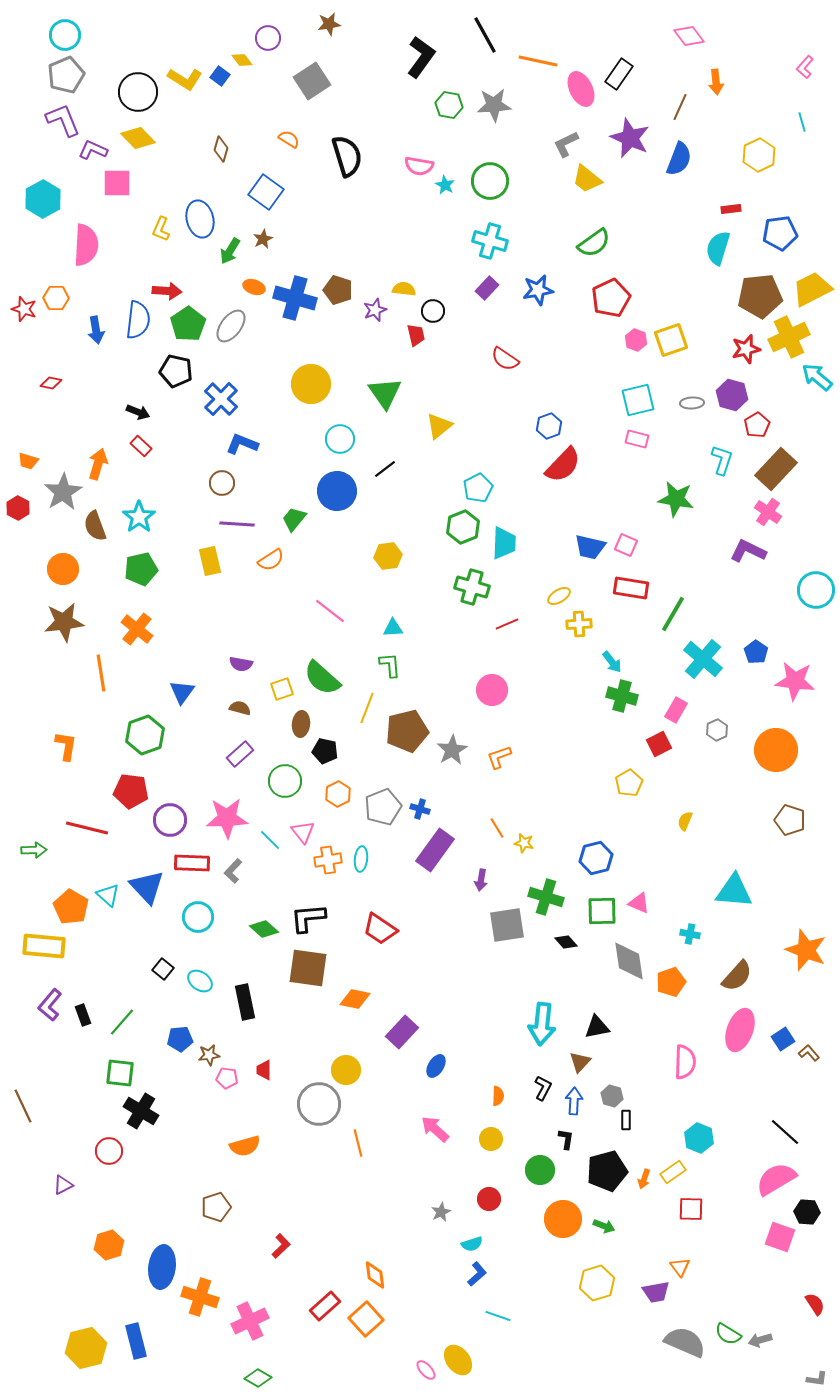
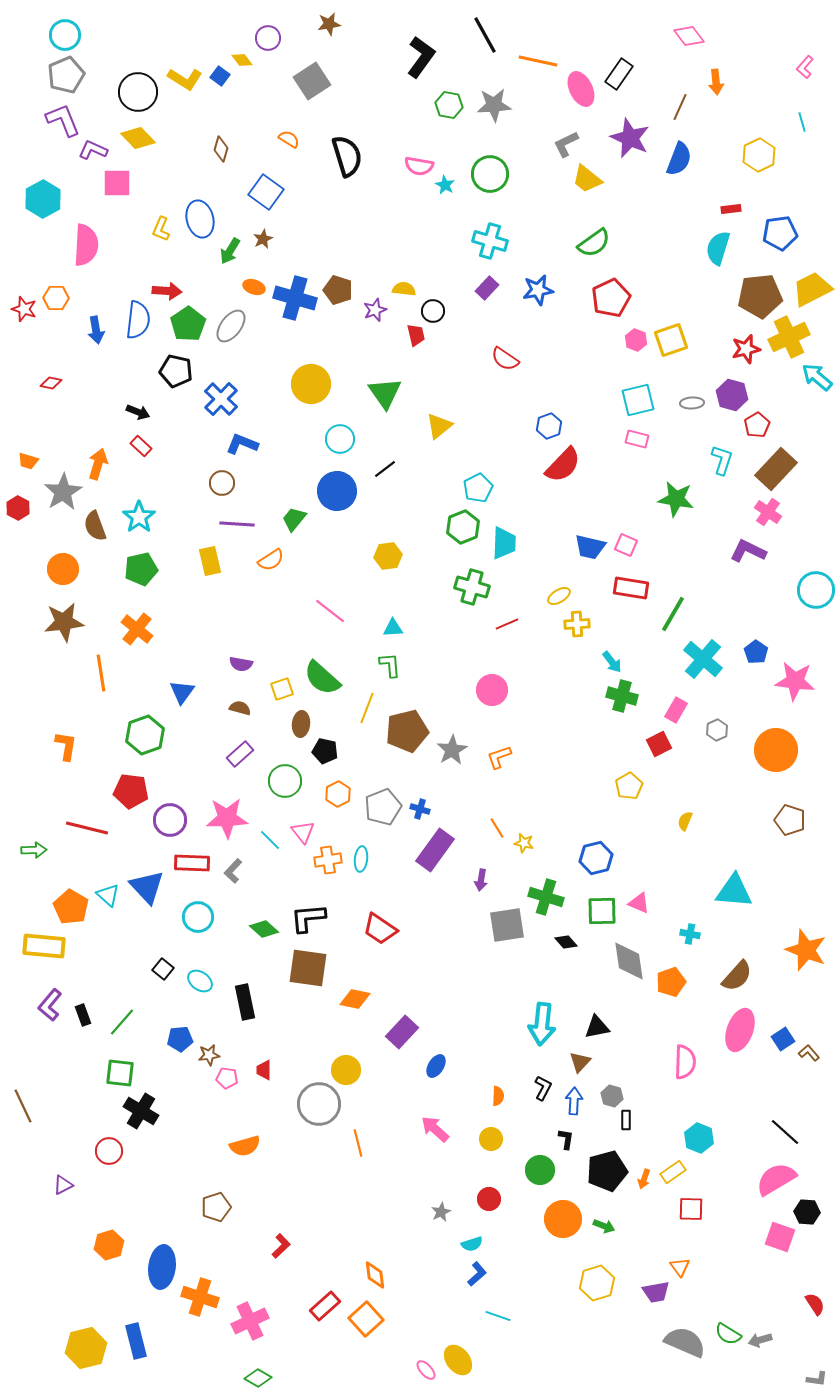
green circle at (490, 181): moved 7 px up
yellow cross at (579, 624): moved 2 px left
yellow pentagon at (629, 783): moved 3 px down
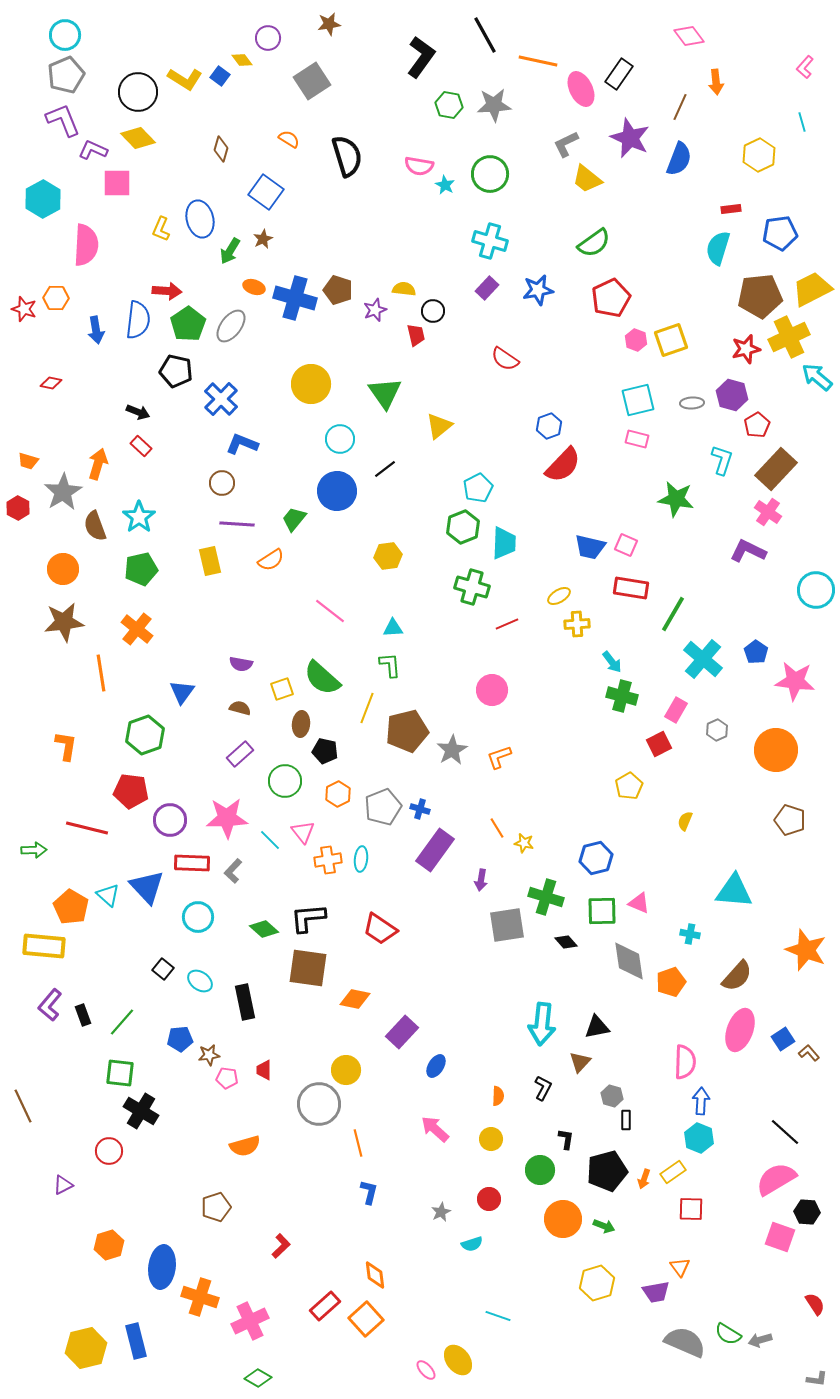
blue arrow at (574, 1101): moved 127 px right
blue L-shape at (477, 1274): moved 108 px left, 82 px up; rotated 35 degrees counterclockwise
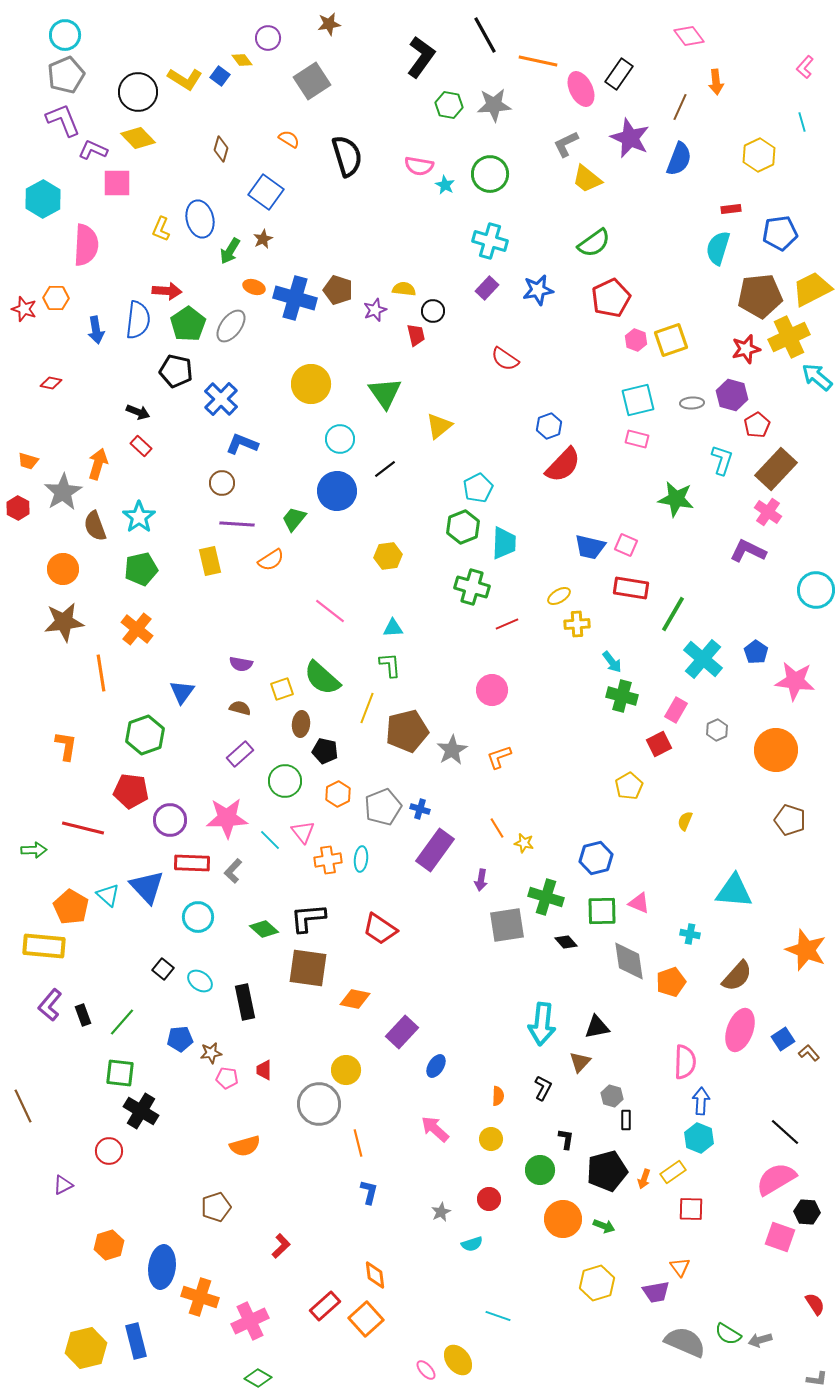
red line at (87, 828): moved 4 px left
brown star at (209, 1055): moved 2 px right, 2 px up
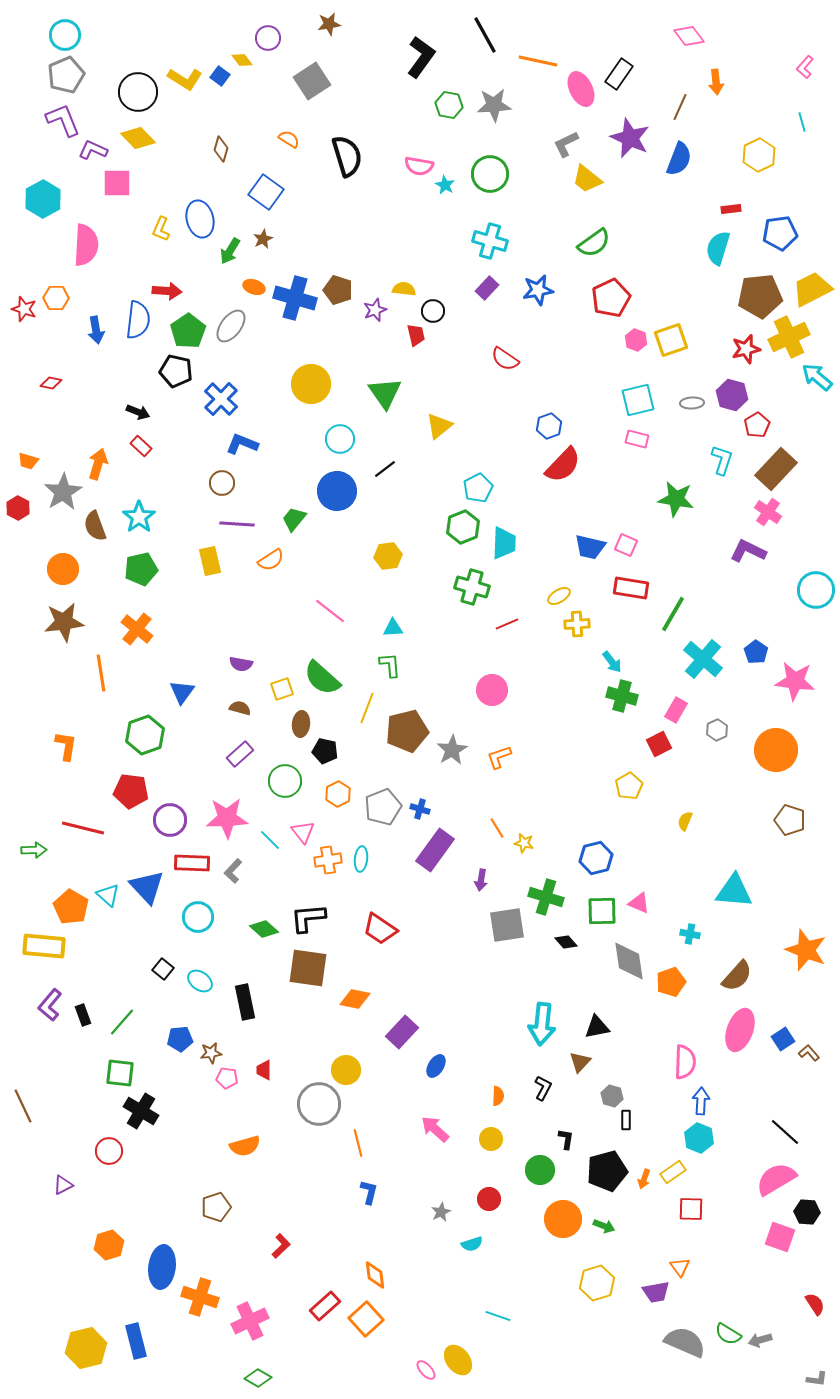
green pentagon at (188, 324): moved 7 px down
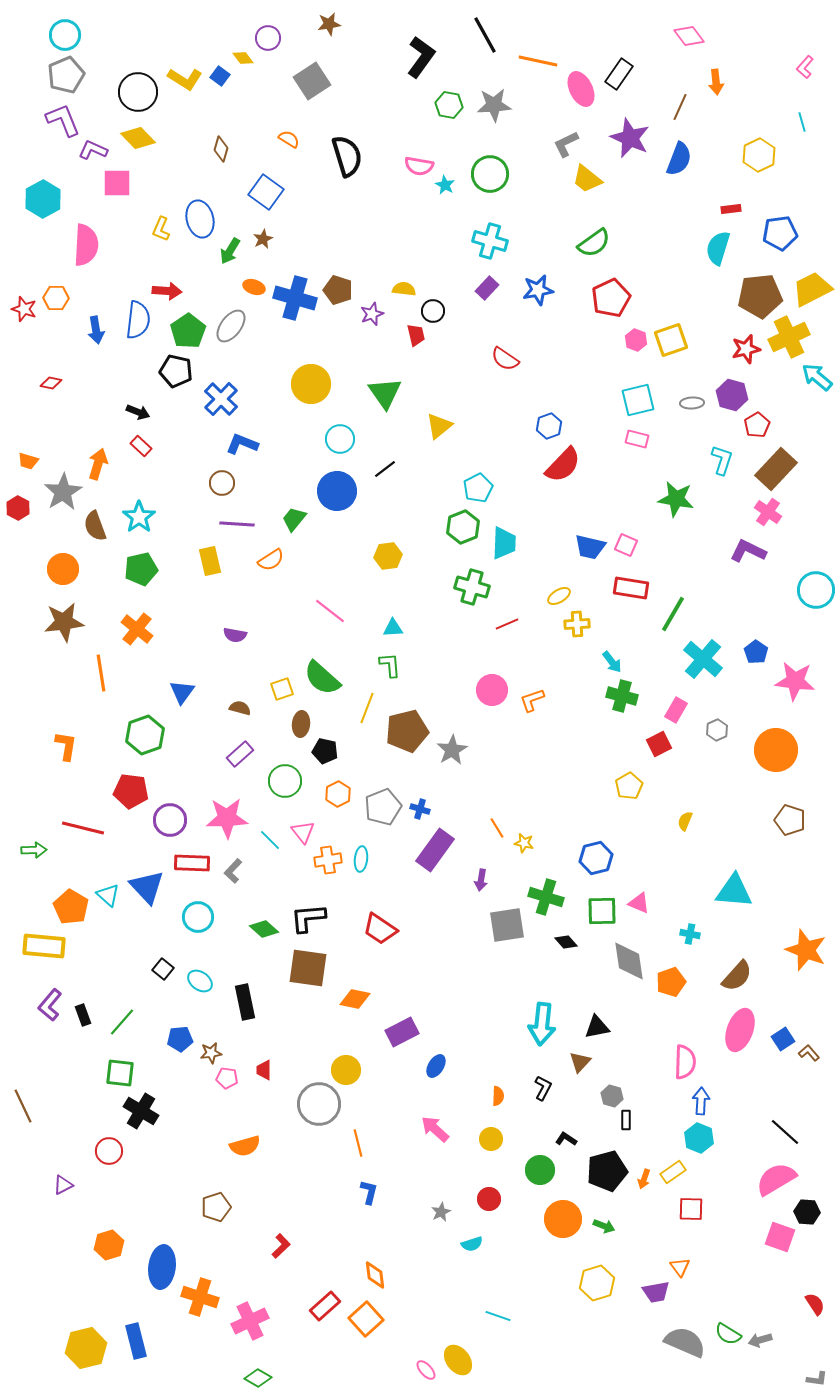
yellow diamond at (242, 60): moved 1 px right, 2 px up
purple star at (375, 310): moved 3 px left, 4 px down
purple semicircle at (241, 664): moved 6 px left, 29 px up
orange L-shape at (499, 757): moved 33 px right, 57 px up
purple rectangle at (402, 1032): rotated 20 degrees clockwise
black L-shape at (566, 1139): rotated 65 degrees counterclockwise
